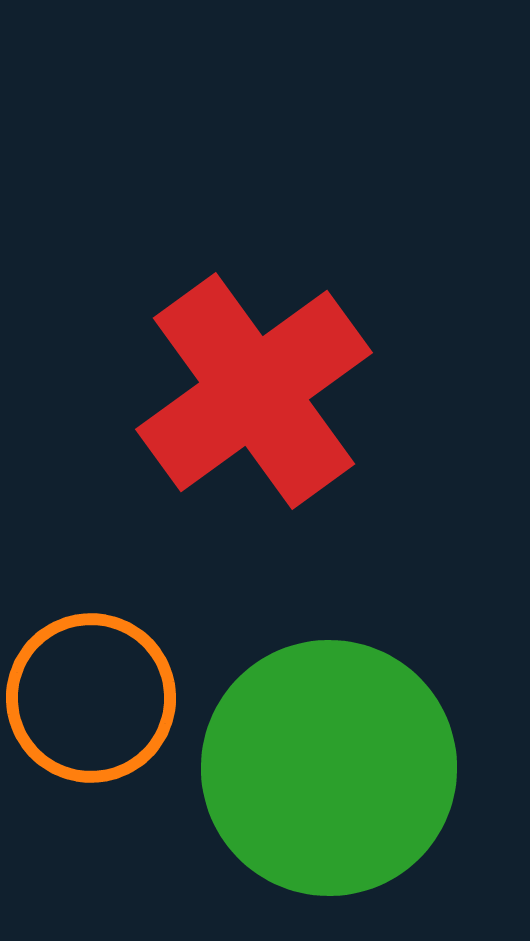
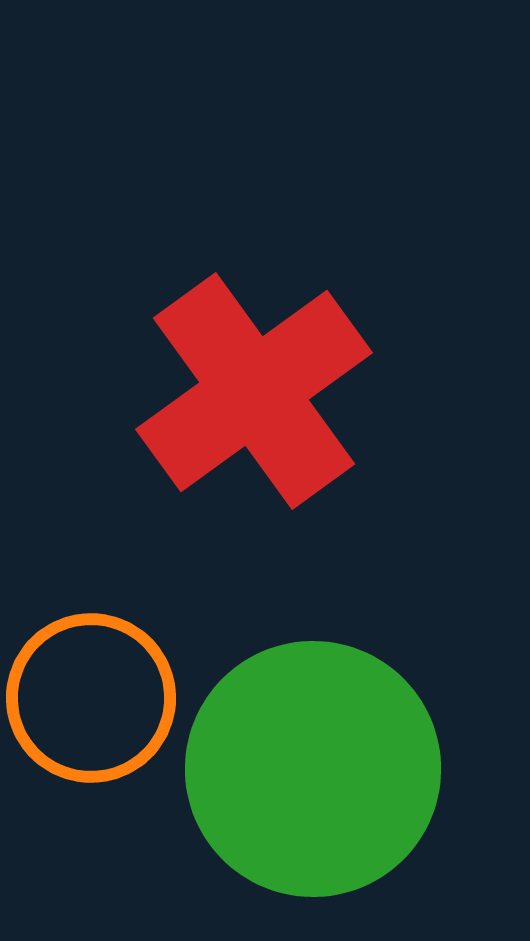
green circle: moved 16 px left, 1 px down
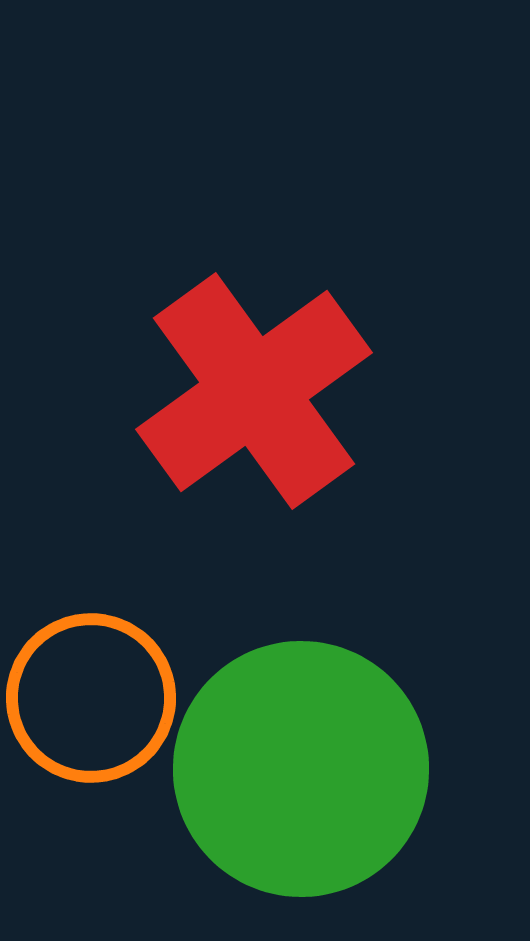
green circle: moved 12 px left
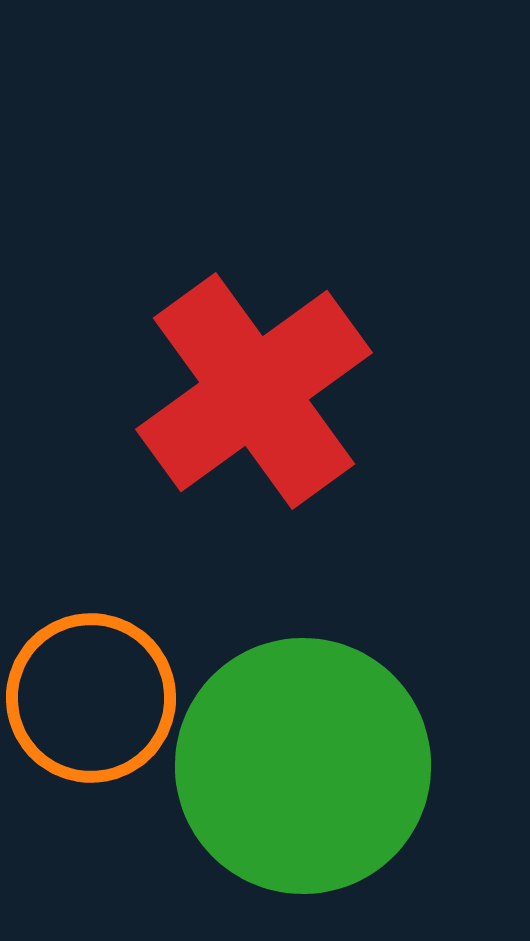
green circle: moved 2 px right, 3 px up
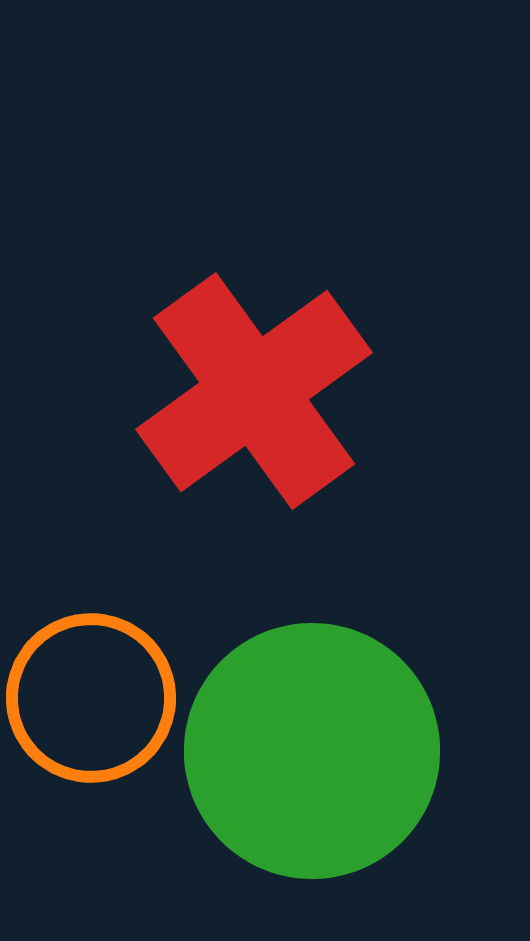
green circle: moved 9 px right, 15 px up
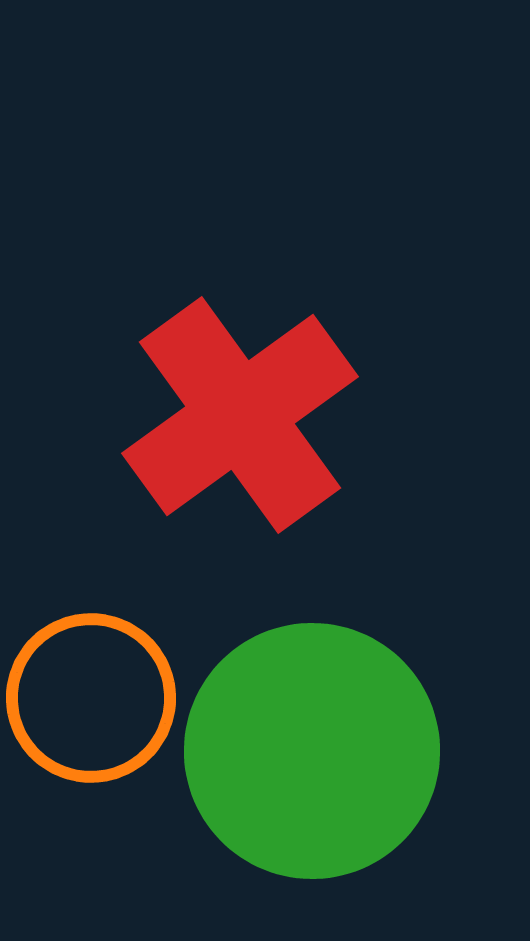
red cross: moved 14 px left, 24 px down
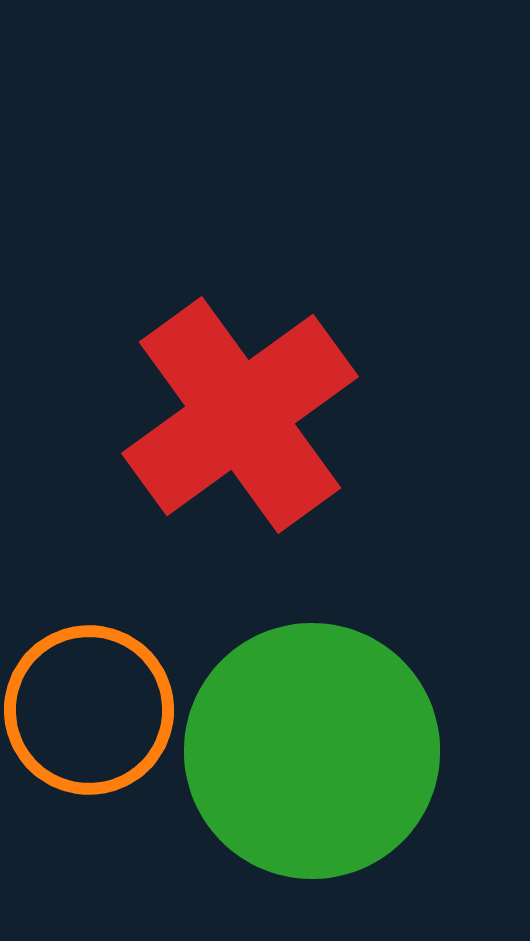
orange circle: moved 2 px left, 12 px down
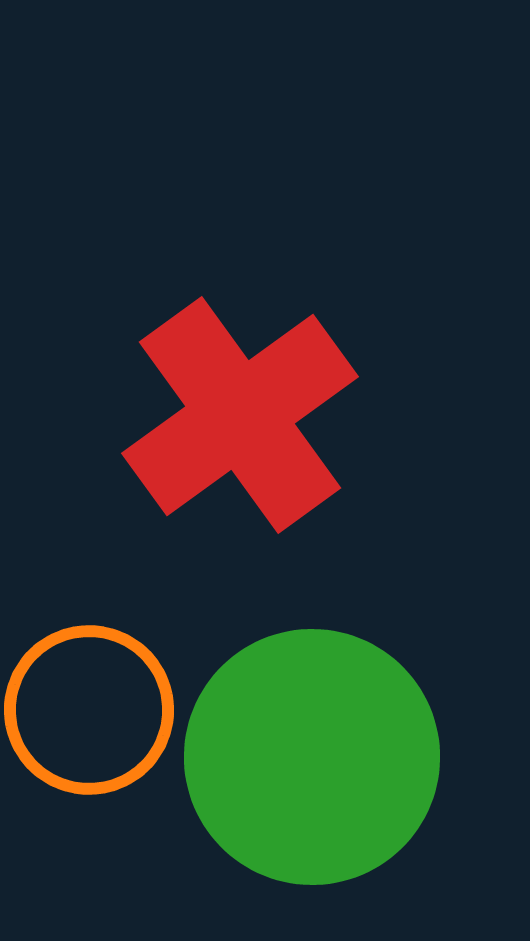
green circle: moved 6 px down
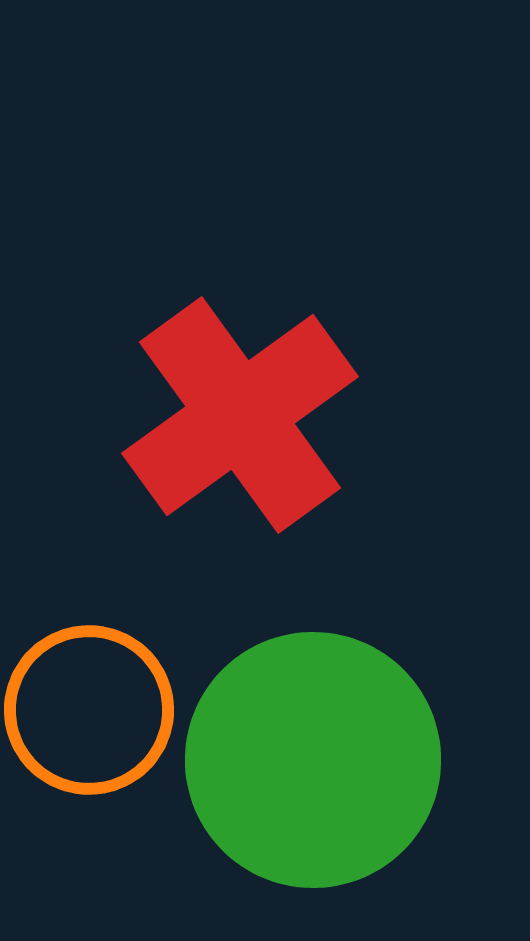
green circle: moved 1 px right, 3 px down
